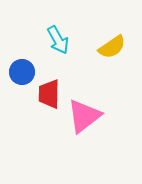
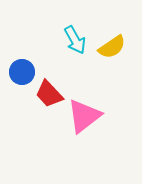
cyan arrow: moved 17 px right
red trapezoid: rotated 44 degrees counterclockwise
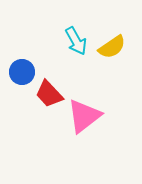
cyan arrow: moved 1 px right, 1 px down
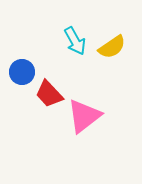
cyan arrow: moved 1 px left
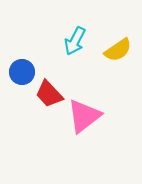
cyan arrow: rotated 56 degrees clockwise
yellow semicircle: moved 6 px right, 3 px down
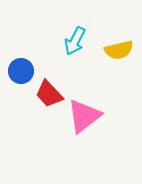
yellow semicircle: moved 1 px right; rotated 20 degrees clockwise
blue circle: moved 1 px left, 1 px up
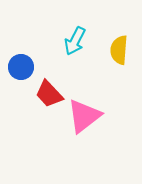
yellow semicircle: rotated 108 degrees clockwise
blue circle: moved 4 px up
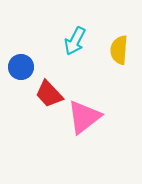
pink triangle: moved 1 px down
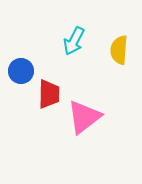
cyan arrow: moved 1 px left
blue circle: moved 4 px down
red trapezoid: rotated 136 degrees counterclockwise
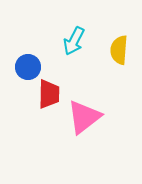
blue circle: moved 7 px right, 4 px up
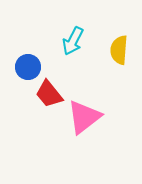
cyan arrow: moved 1 px left
red trapezoid: rotated 140 degrees clockwise
